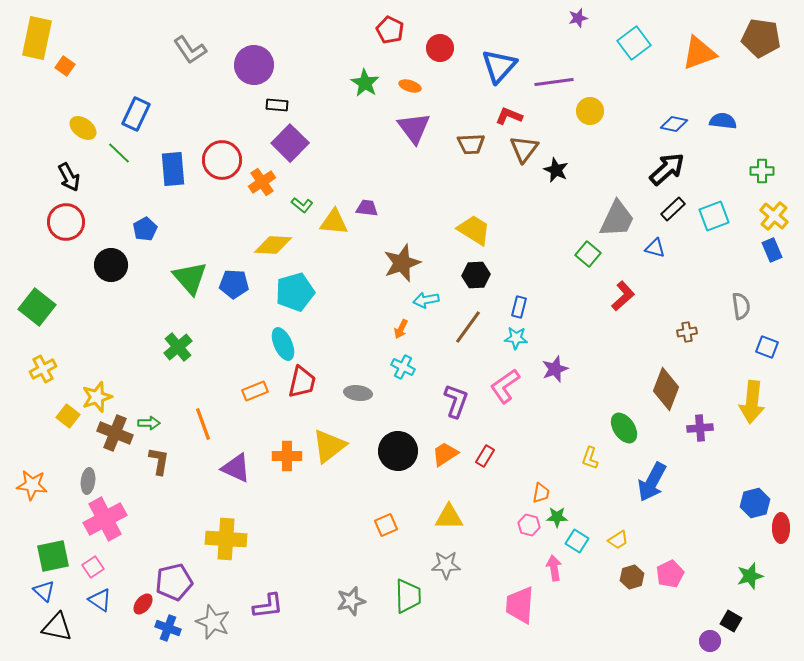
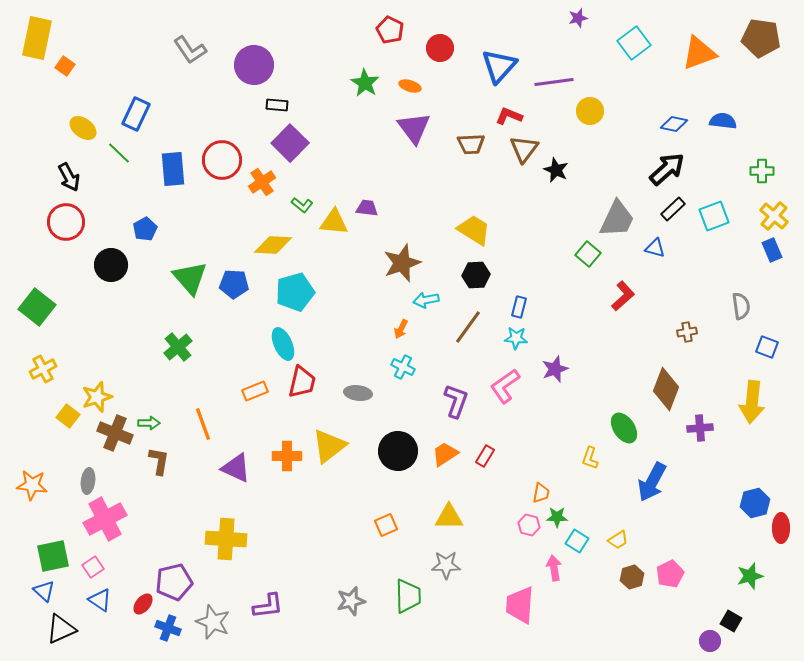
black triangle at (57, 627): moved 4 px right, 2 px down; rotated 36 degrees counterclockwise
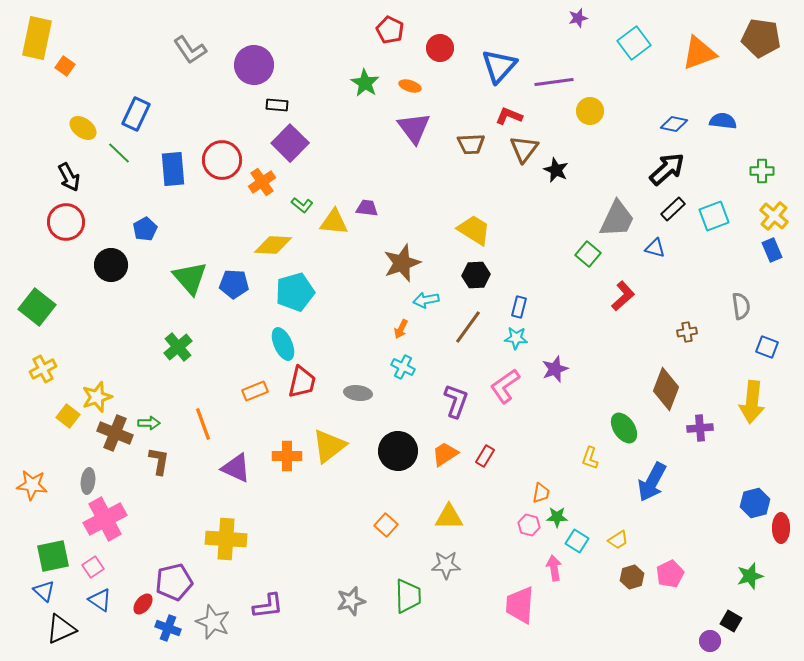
orange square at (386, 525): rotated 25 degrees counterclockwise
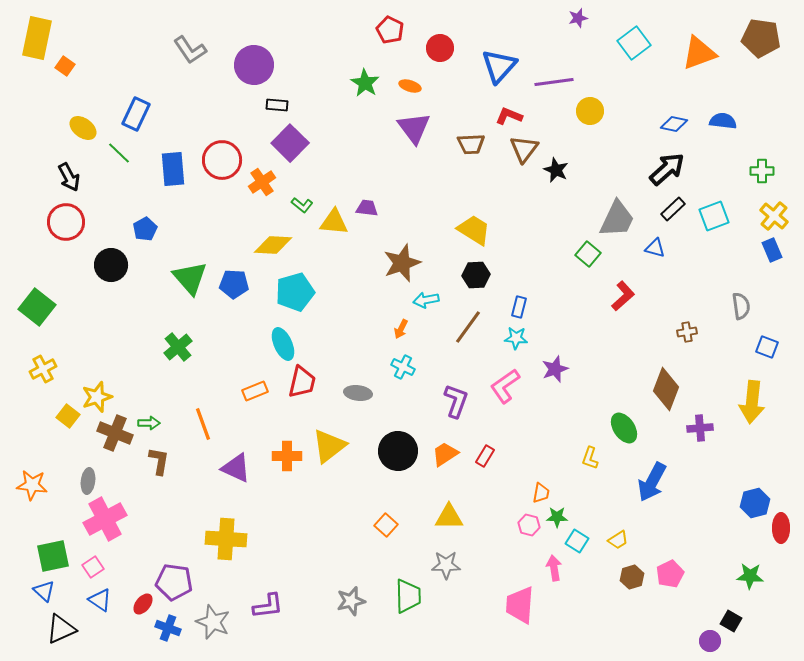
green star at (750, 576): rotated 20 degrees clockwise
purple pentagon at (174, 582): rotated 21 degrees clockwise
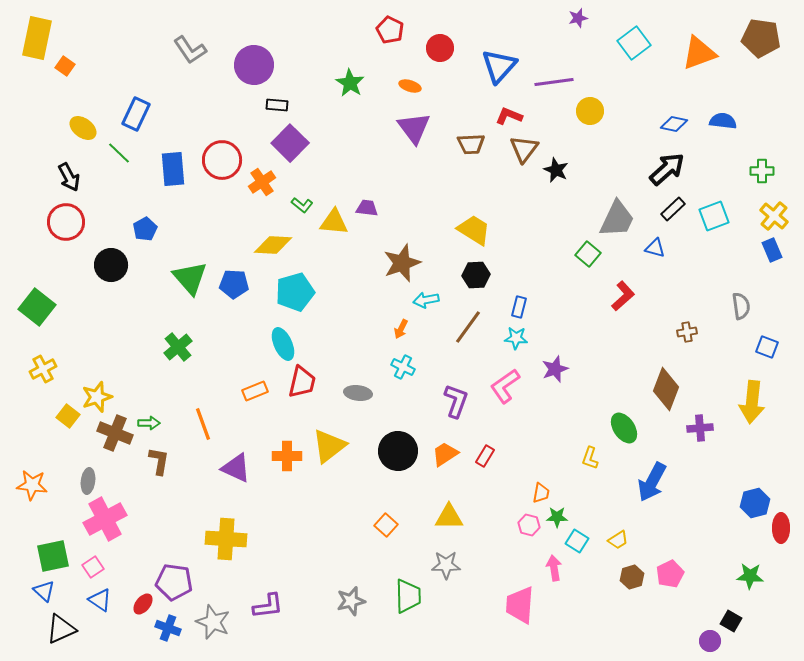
green star at (365, 83): moved 15 px left
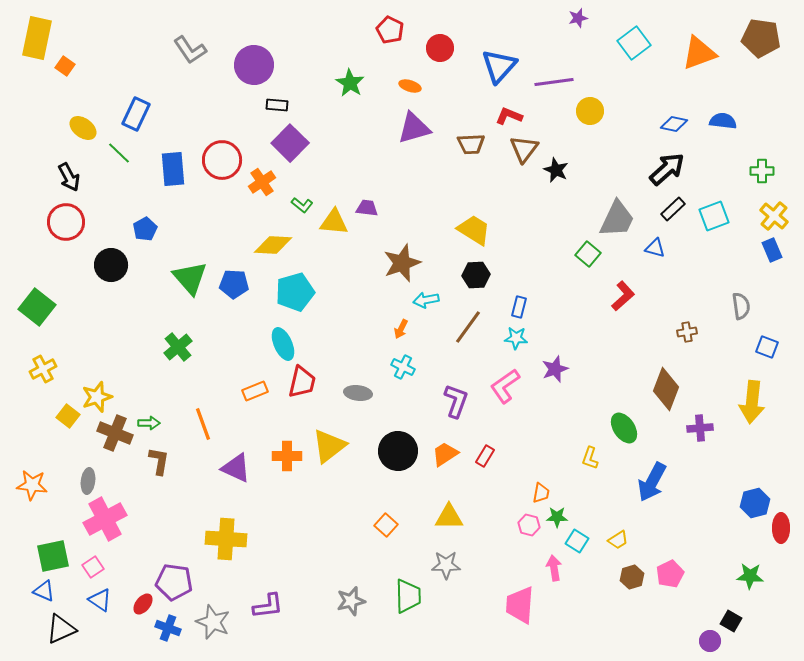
purple triangle at (414, 128): rotated 51 degrees clockwise
blue triangle at (44, 591): rotated 20 degrees counterclockwise
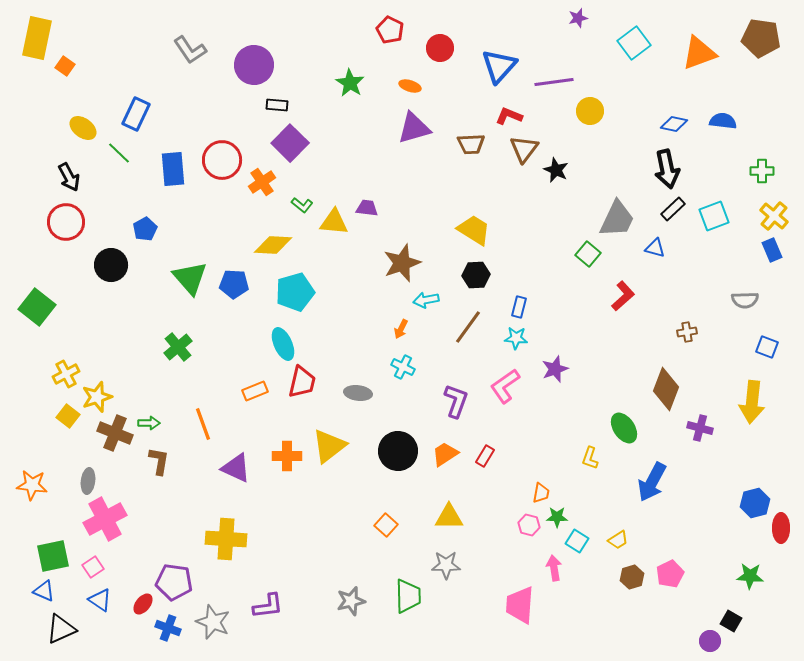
black arrow at (667, 169): rotated 120 degrees clockwise
gray semicircle at (741, 306): moved 4 px right, 6 px up; rotated 96 degrees clockwise
yellow cross at (43, 369): moved 23 px right, 5 px down
purple cross at (700, 428): rotated 20 degrees clockwise
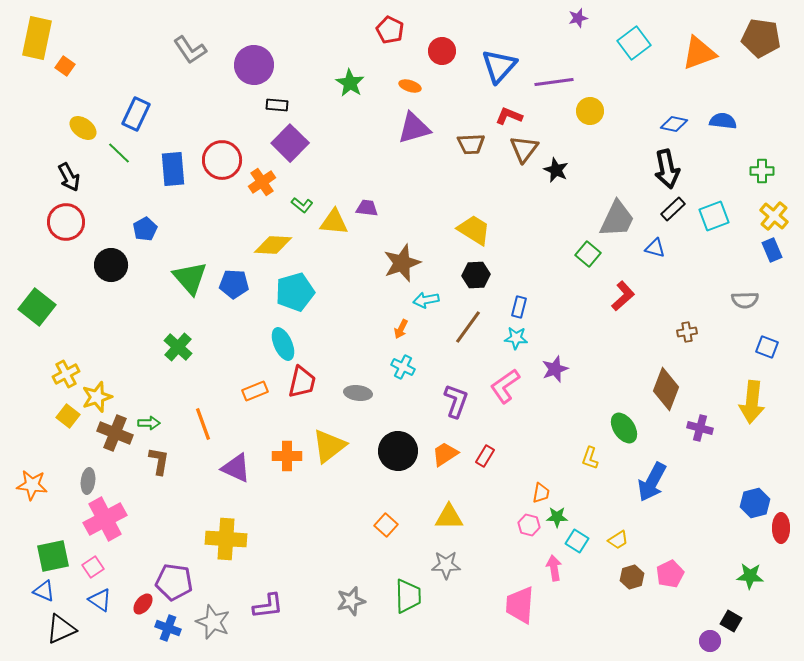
red circle at (440, 48): moved 2 px right, 3 px down
green cross at (178, 347): rotated 8 degrees counterclockwise
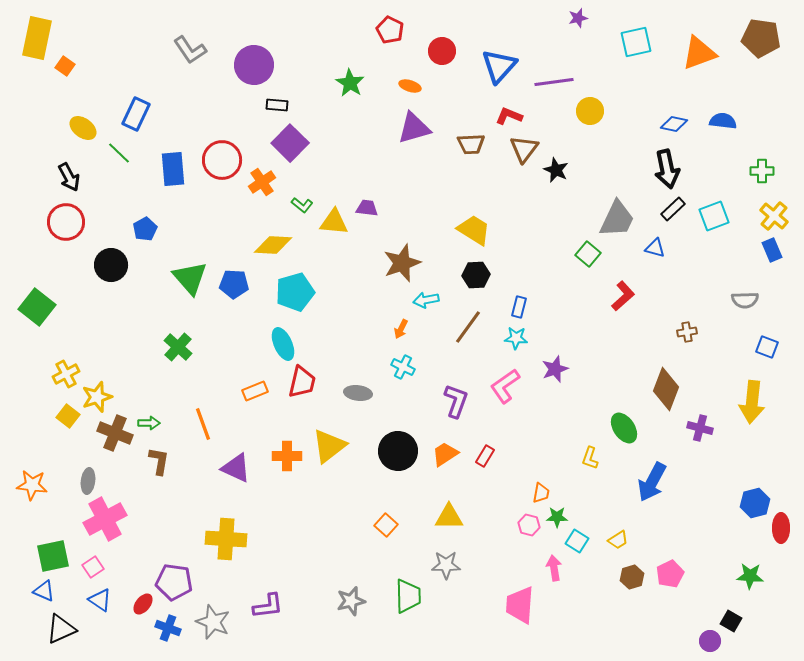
cyan square at (634, 43): moved 2 px right, 1 px up; rotated 24 degrees clockwise
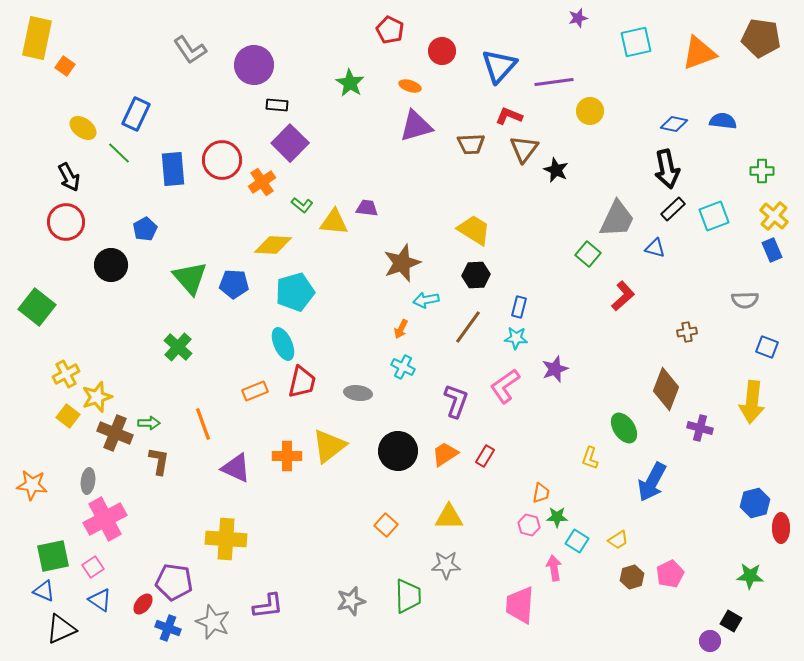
purple triangle at (414, 128): moved 2 px right, 2 px up
